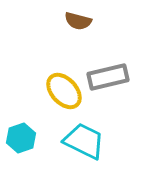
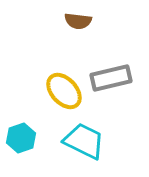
brown semicircle: rotated 8 degrees counterclockwise
gray rectangle: moved 3 px right, 1 px down
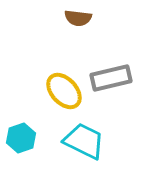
brown semicircle: moved 3 px up
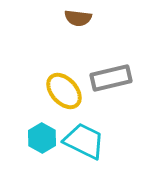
cyan hexagon: moved 21 px right; rotated 12 degrees counterclockwise
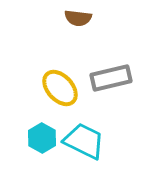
yellow ellipse: moved 4 px left, 3 px up
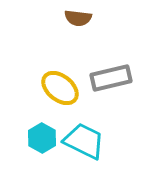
yellow ellipse: rotated 9 degrees counterclockwise
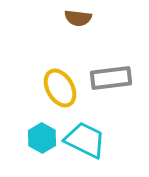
gray rectangle: rotated 6 degrees clockwise
yellow ellipse: rotated 21 degrees clockwise
cyan trapezoid: moved 1 px right, 1 px up
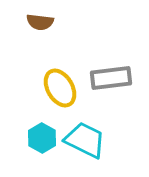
brown semicircle: moved 38 px left, 4 px down
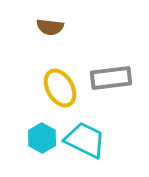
brown semicircle: moved 10 px right, 5 px down
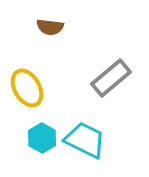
gray rectangle: rotated 33 degrees counterclockwise
yellow ellipse: moved 33 px left
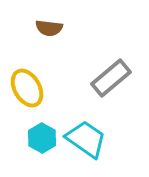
brown semicircle: moved 1 px left, 1 px down
cyan trapezoid: moved 1 px right, 1 px up; rotated 9 degrees clockwise
